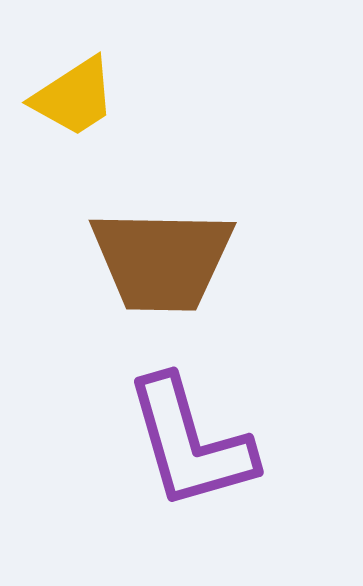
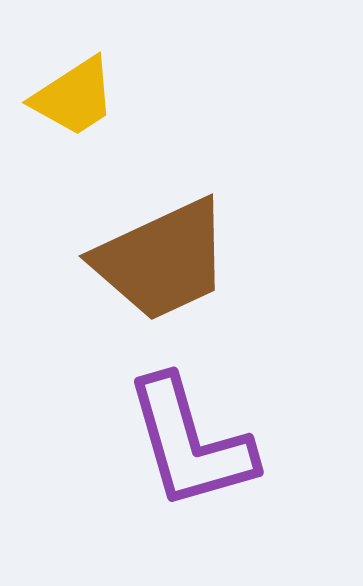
brown trapezoid: rotated 26 degrees counterclockwise
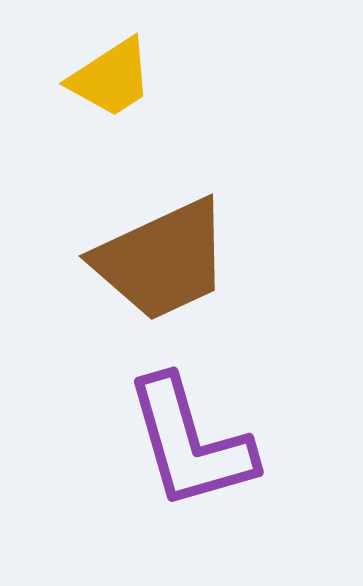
yellow trapezoid: moved 37 px right, 19 px up
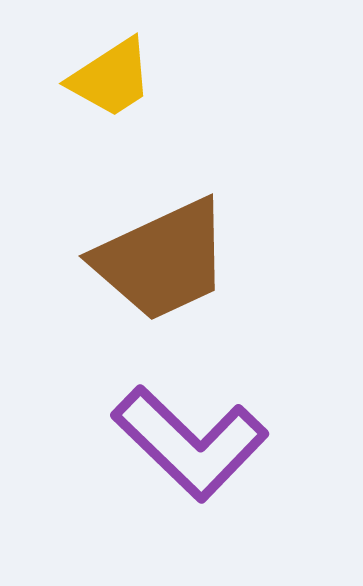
purple L-shape: rotated 30 degrees counterclockwise
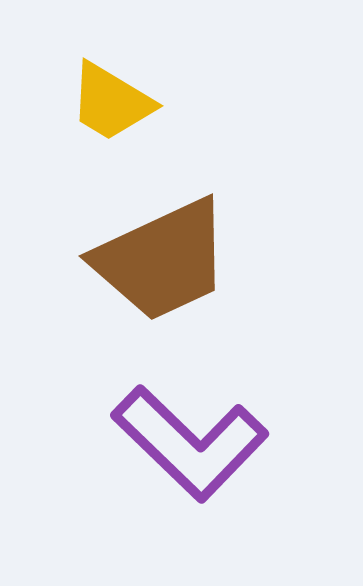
yellow trapezoid: moved 24 px down; rotated 64 degrees clockwise
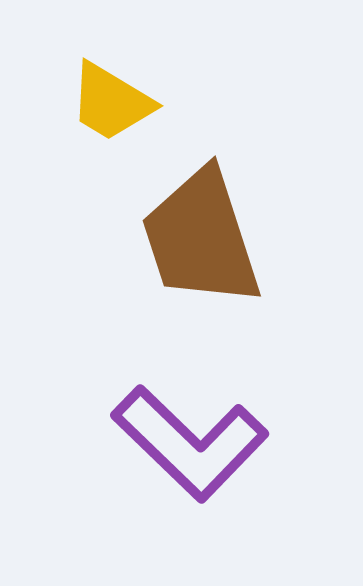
brown trapezoid: moved 39 px right, 22 px up; rotated 97 degrees clockwise
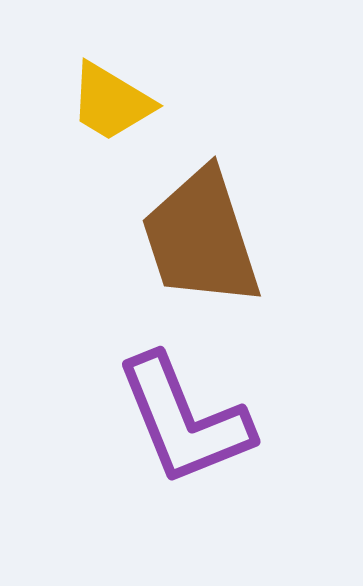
purple L-shape: moved 6 px left, 23 px up; rotated 24 degrees clockwise
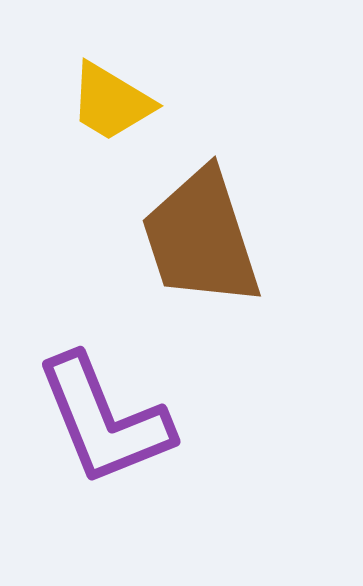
purple L-shape: moved 80 px left
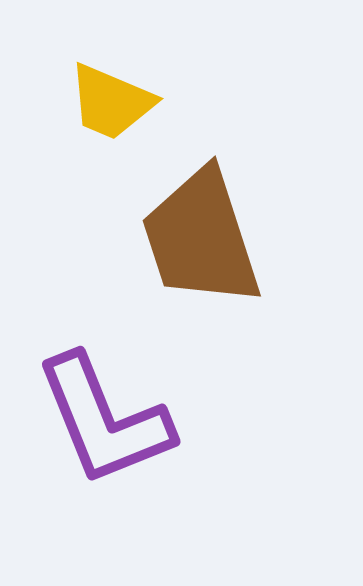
yellow trapezoid: rotated 8 degrees counterclockwise
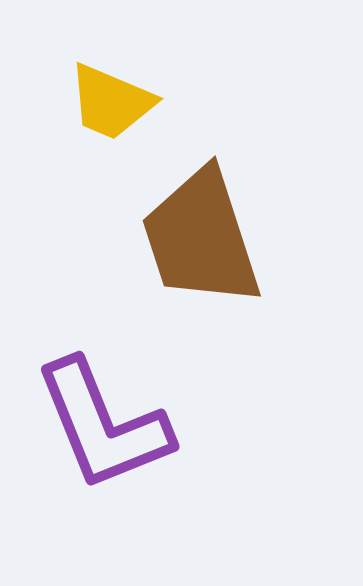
purple L-shape: moved 1 px left, 5 px down
